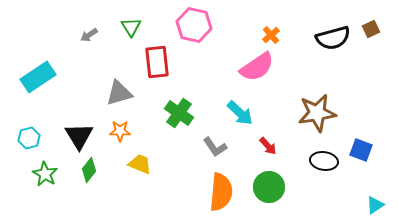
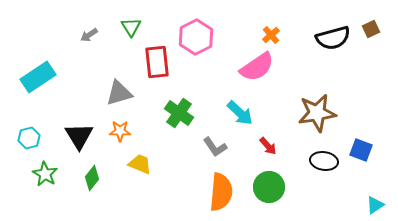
pink hexagon: moved 2 px right, 12 px down; rotated 20 degrees clockwise
green diamond: moved 3 px right, 8 px down
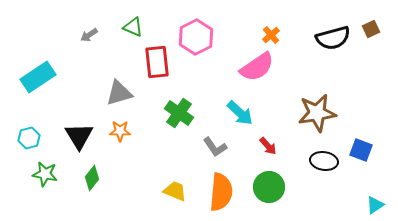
green triangle: moved 2 px right; rotated 35 degrees counterclockwise
yellow trapezoid: moved 35 px right, 27 px down
green star: rotated 20 degrees counterclockwise
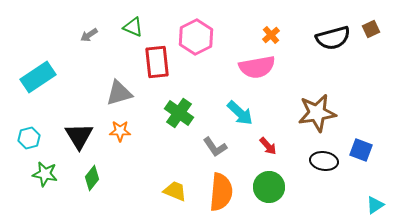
pink semicircle: rotated 24 degrees clockwise
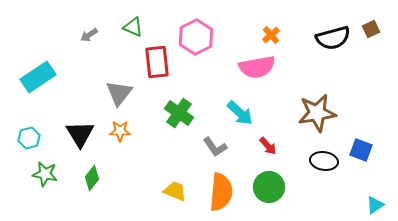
gray triangle: rotated 36 degrees counterclockwise
black triangle: moved 1 px right, 2 px up
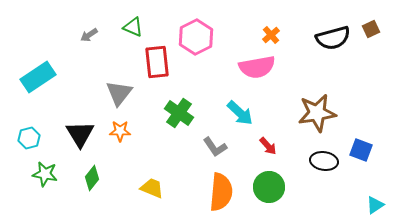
yellow trapezoid: moved 23 px left, 3 px up
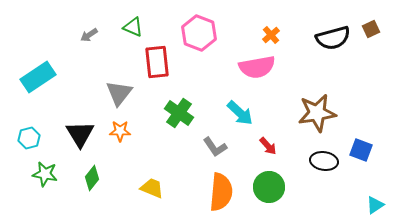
pink hexagon: moved 3 px right, 4 px up; rotated 12 degrees counterclockwise
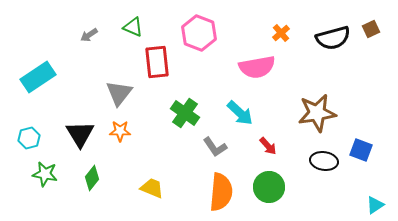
orange cross: moved 10 px right, 2 px up
green cross: moved 6 px right
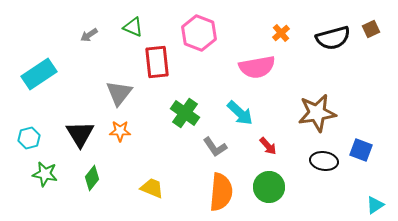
cyan rectangle: moved 1 px right, 3 px up
